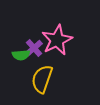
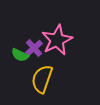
green semicircle: moved 1 px left; rotated 30 degrees clockwise
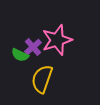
pink star: rotated 8 degrees clockwise
purple cross: moved 1 px left, 1 px up
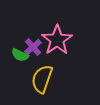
pink star: rotated 16 degrees counterclockwise
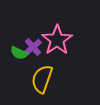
green semicircle: moved 1 px left, 2 px up
